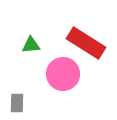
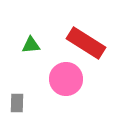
pink circle: moved 3 px right, 5 px down
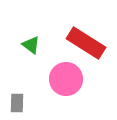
green triangle: rotated 42 degrees clockwise
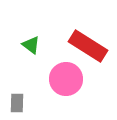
red rectangle: moved 2 px right, 3 px down
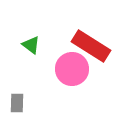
red rectangle: moved 3 px right
pink circle: moved 6 px right, 10 px up
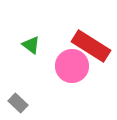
pink circle: moved 3 px up
gray rectangle: moved 1 px right; rotated 48 degrees counterclockwise
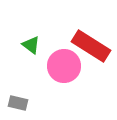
pink circle: moved 8 px left
gray rectangle: rotated 30 degrees counterclockwise
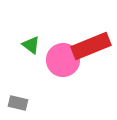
red rectangle: rotated 54 degrees counterclockwise
pink circle: moved 1 px left, 6 px up
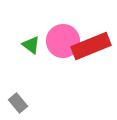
pink circle: moved 19 px up
gray rectangle: rotated 36 degrees clockwise
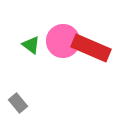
red rectangle: moved 2 px down; rotated 45 degrees clockwise
